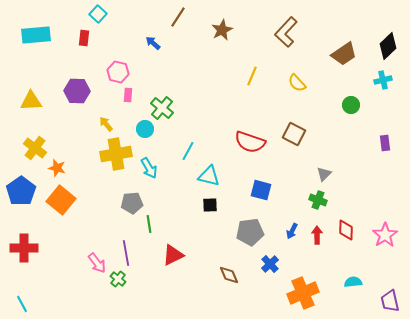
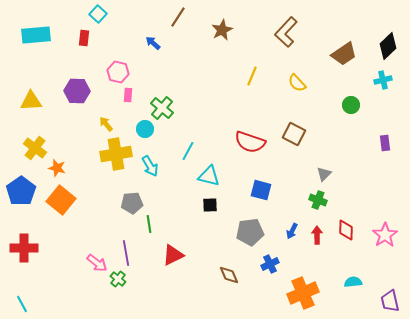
cyan arrow at (149, 168): moved 1 px right, 2 px up
pink arrow at (97, 263): rotated 15 degrees counterclockwise
blue cross at (270, 264): rotated 18 degrees clockwise
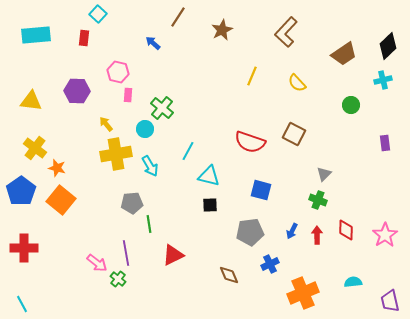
yellow triangle at (31, 101): rotated 10 degrees clockwise
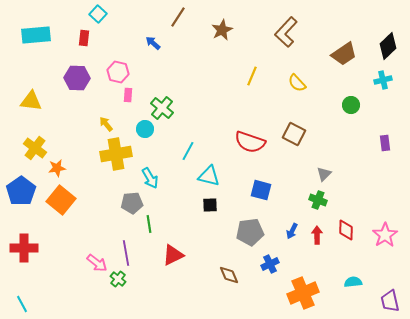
purple hexagon at (77, 91): moved 13 px up
cyan arrow at (150, 166): moved 12 px down
orange star at (57, 168): rotated 24 degrees counterclockwise
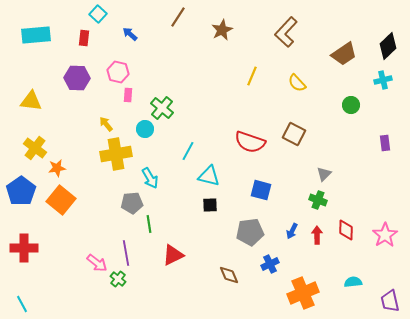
blue arrow at (153, 43): moved 23 px left, 9 px up
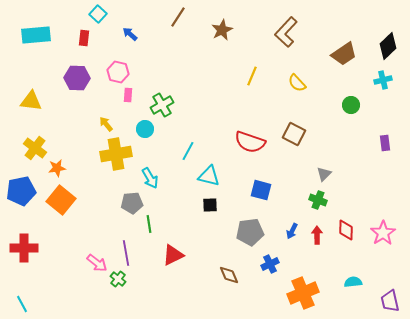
green cross at (162, 108): moved 3 px up; rotated 20 degrees clockwise
blue pentagon at (21, 191): rotated 24 degrees clockwise
pink star at (385, 235): moved 2 px left, 2 px up
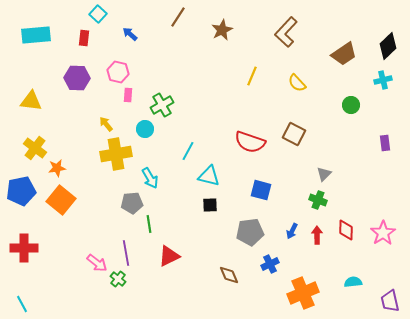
red triangle at (173, 255): moved 4 px left, 1 px down
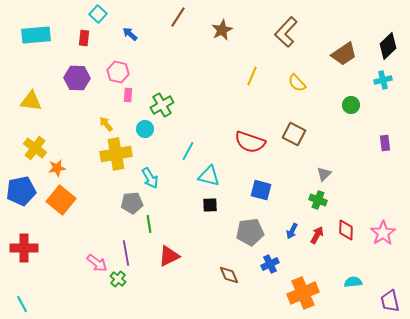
red arrow at (317, 235): rotated 30 degrees clockwise
